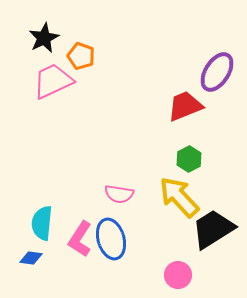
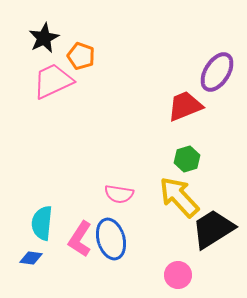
green hexagon: moved 2 px left; rotated 10 degrees clockwise
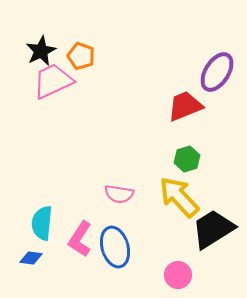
black star: moved 3 px left, 13 px down
blue ellipse: moved 4 px right, 8 px down
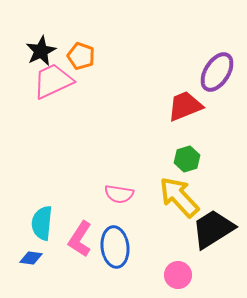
blue ellipse: rotated 9 degrees clockwise
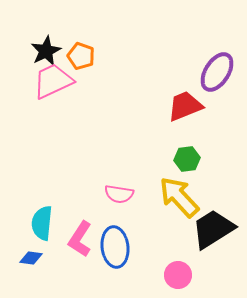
black star: moved 5 px right
green hexagon: rotated 10 degrees clockwise
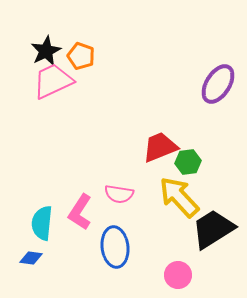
purple ellipse: moved 1 px right, 12 px down
red trapezoid: moved 25 px left, 41 px down
green hexagon: moved 1 px right, 3 px down
pink L-shape: moved 27 px up
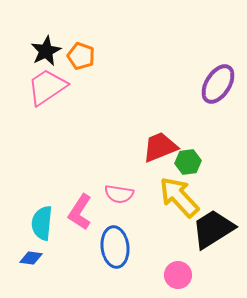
pink trapezoid: moved 6 px left, 6 px down; rotated 9 degrees counterclockwise
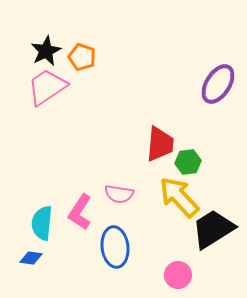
orange pentagon: moved 1 px right, 1 px down
red trapezoid: moved 3 px up; rotated 117 degrees clockwise
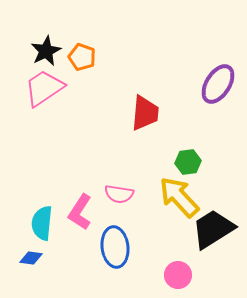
pink trapezoid: moved 3 px left, 1 px down
red trapezoid: moved 15 px left, 31 px up
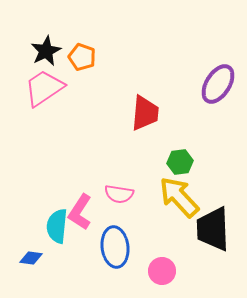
green hexagon: moved 8 px left
cyan semicircle: moved 15 px right, 3 px down
black trapezoid: rotated 60 degrees counterclockwise
pink circle: moved 16 px left, 4 px up
